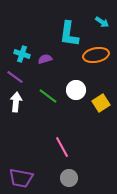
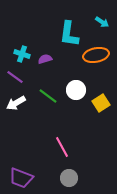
white arrow: moved 1 px down; rotated 126 degrees counterclockwise
purple trapezoid: rotated 10 degrees clockwise
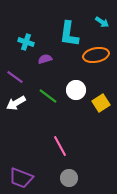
cyan cross: moved 4 px right, 12 px up
pink line: moved 2 px left, 1 px up
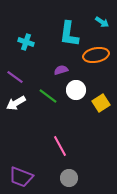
purple semicircle: moved 16 px right, 11 px down
purple trapezoid: moved 1 px up
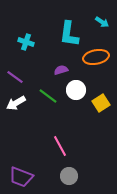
orange ellipse: moved 2 px down
gray circle: moved 2 px up
